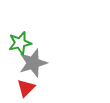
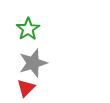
green star: moved 8 px right, 14 px up; rotated 20 degrees counterclockwise
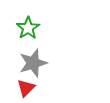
green star: moved 1 px up
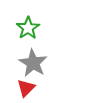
gray star: rotated 24 degrees counterclockwise
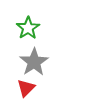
gray star: moved 1 px right, 1 px up; rotated 8 degrees clockwise
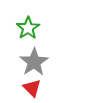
red triangle: moved 6 px right; rotated 30 degrees counterclockwise
